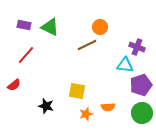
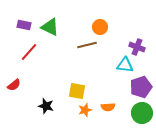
brown line: rotated 12 degrees clockwise
red line: moved 3 px right, 3 px up
purple pentagon: moved 2 px down
orange star: moved 1 px left, 4 px up
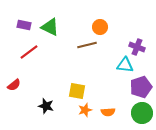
red line: rotated 12 degrees clockwise
orange semicircle: moved 5 px down
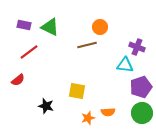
red semicircle: moved 4 px right, 5 px up
orange star: moved 3 px right, 8 px down
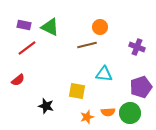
red line: moved 2 px left, 4 px up
cyan triangle: moved 21 px left, 9 px down
green circle: moved 12 px left
orange star: moved 1 px left, 1 px up
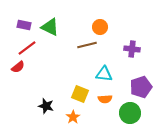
purple cross: moved 5 px left, 2 px down; rotated 14 degrees counterclockwise
red semicircle: moved 13 px up
yellow square: moved 3 px right, 3 px down; rotated 12 degrees clockwise
orange semicircle: moved 3 px left, 13 px up
orange star: moved 14 px left; rotated 16 degrees counterclockwise
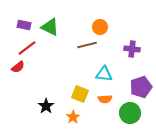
black star: rotated 21 degrees clockwise
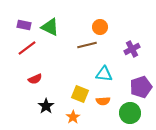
purple cross: rotated 35 degrees counterclockwise
red semicircle: moved 17 px right, 12 px down; rotated 16 degrees clockwise
orange semicircle: moved 2 px left, 2 px down
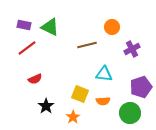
orange circle: moved 12 px right
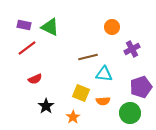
brown line: moved 1 px right, 12 px down
yellow square: moved 1 px right, 1 px up
